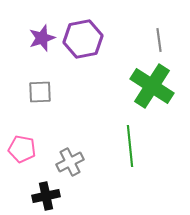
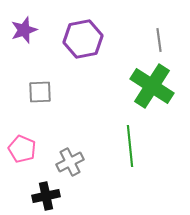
purple star: moved 18 px left, 8 px up
pink pentagon: rotated 12 degrees clockwise
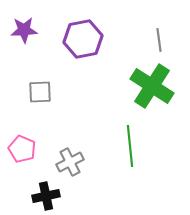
purple star: rotated 16 degrees clockwise
